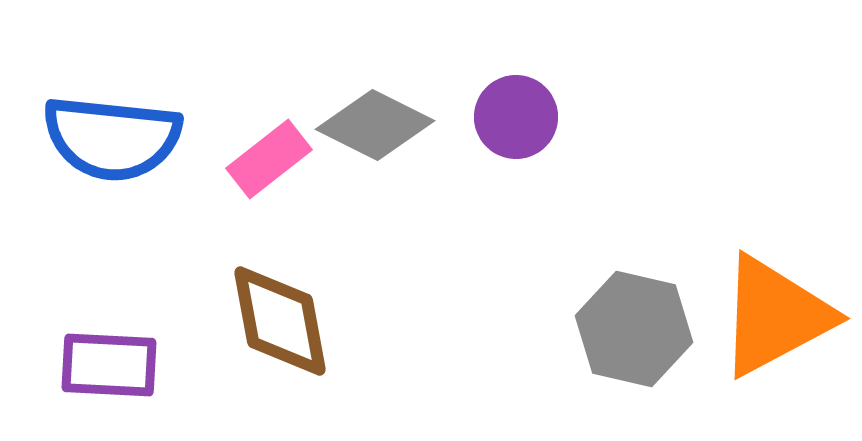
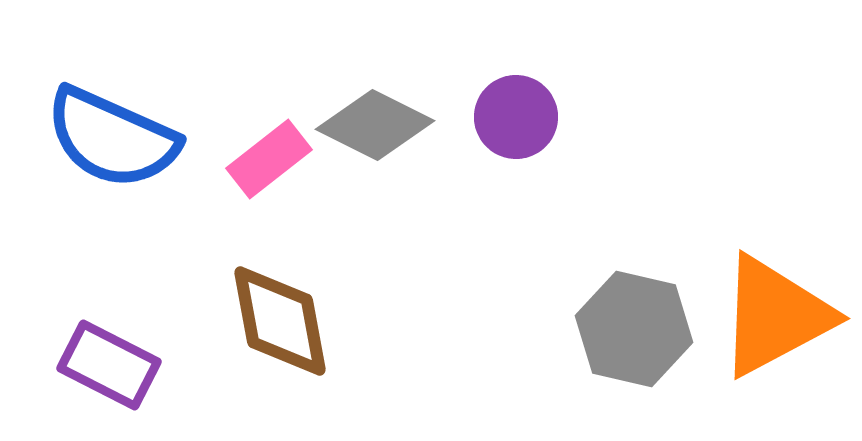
blue semicircle: rotated 18 degrees clockwise
purple rectangle: rotated 24 degrees clockwise
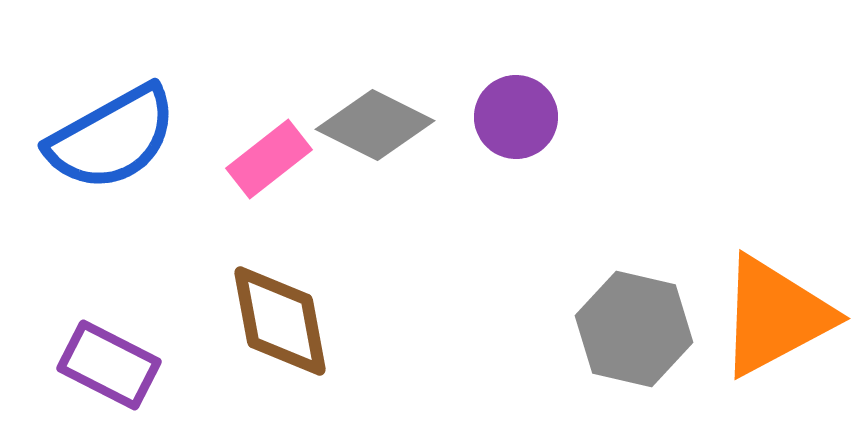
blue semicircle: rotated 53 degrees counterclockwise
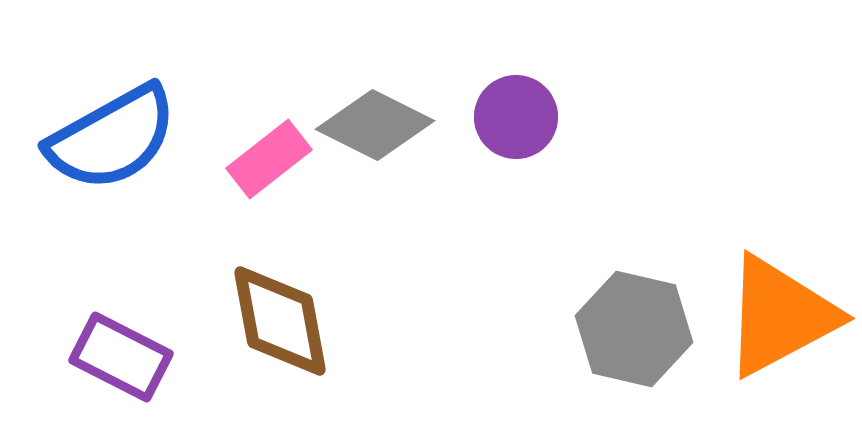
orange triangle: moved 5 px right
purple rectangle: moved 12 px right, 8 px up
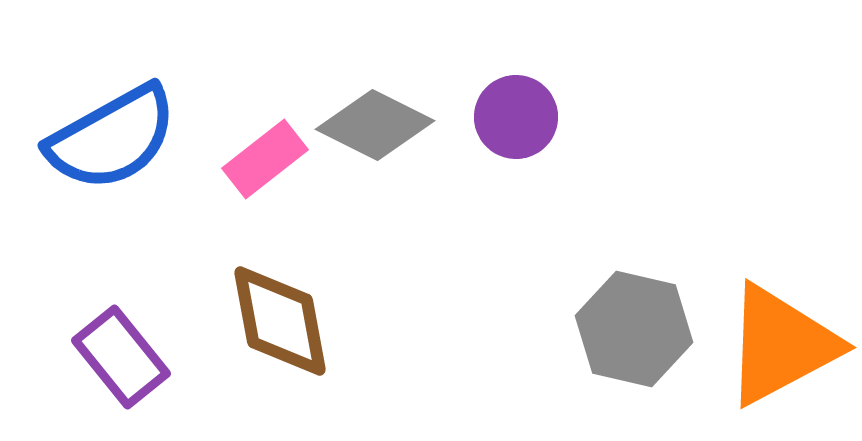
pink rectangle: moved 4 px left
orange triangle: moved 1 px right, 29 px down
purple rectangle: rotated 24 degrees clockwise
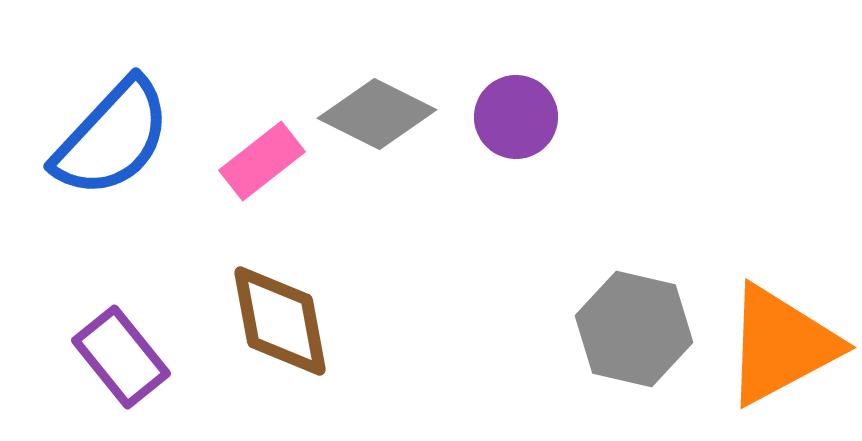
gray diamond: moved 2 px right, 11 px up
blue semicircle: rotated 18 degrees counterclockwise
pink rectangle: moved 3 px left, 2 px down
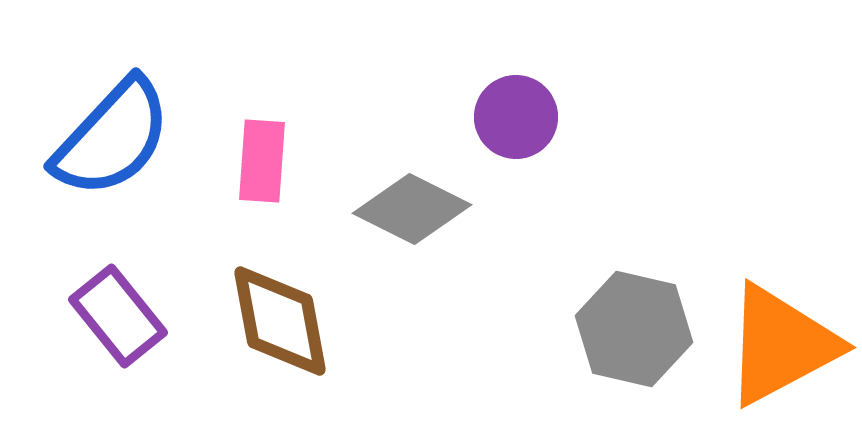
gray diamond: moved 35 px right, 95 px down
pink rectangle: rotated 48 degrees counterclockwise
purple rectangle: moved 3 px left, 41 px up
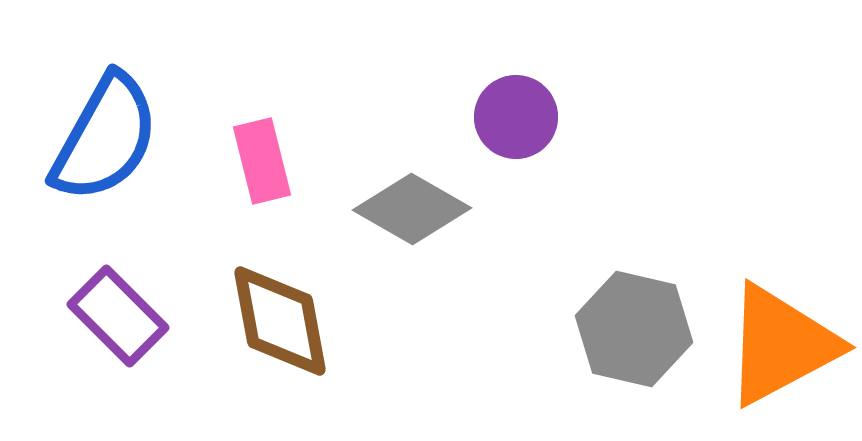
blue semicircle: moved 7 px left; rotated 14 degrees counterclockwise
pink rectangle: rotated 18 degrees counterclockwise
gray diamond: rotated 3 degrees clockwise
purple rectangle: rotated 6 degrees counterclockwise
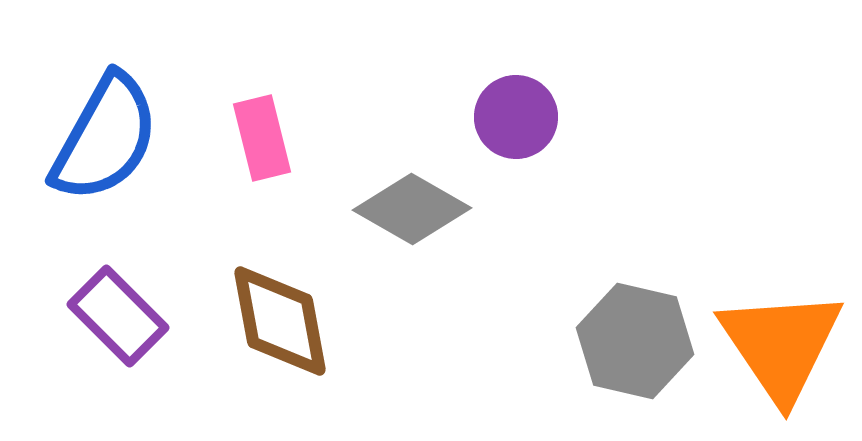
pink rectangle: moved 23 px up
gray hexagon: moved 1 px right, 12 px down
orange triangle: rotated 36 degrees counterclockwise
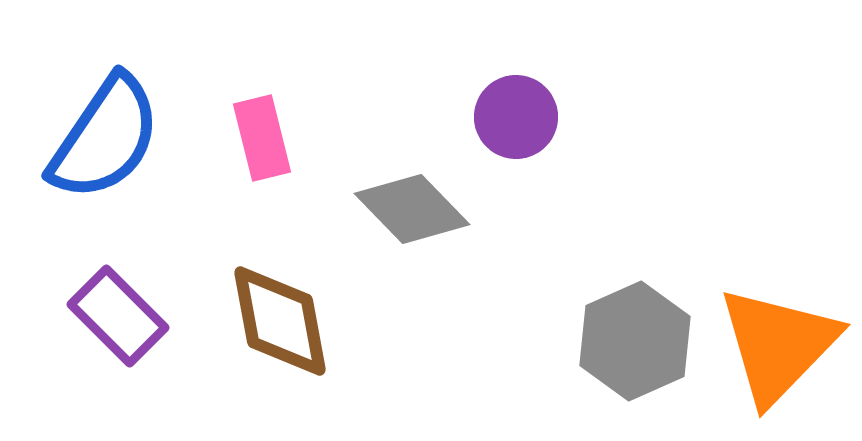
blue semicircle: rotated 5 degrees clockwise
gray diamond: rotated 16 degrees clockwise
gray hexagon: rotated 23 degrees clockwise
orange triangle: moved 3 px left; rotated 18 degrees clockwise
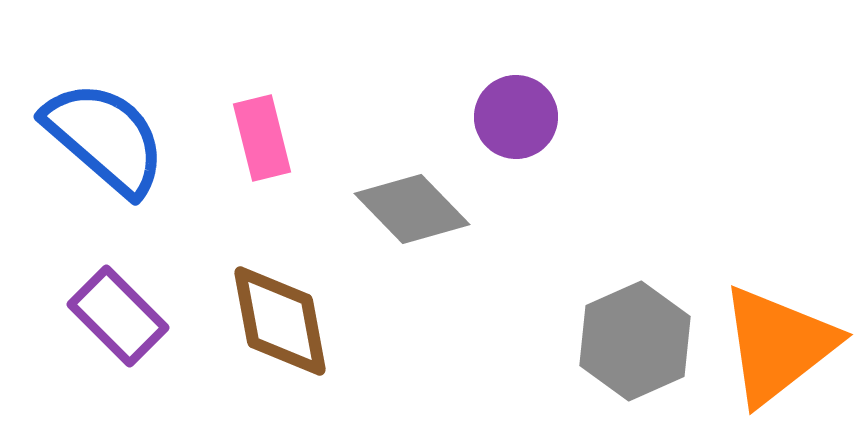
blue semicircle: rotated 83 degrees counterclockwise
orange triangle: rotated 8 degrees clockwise
